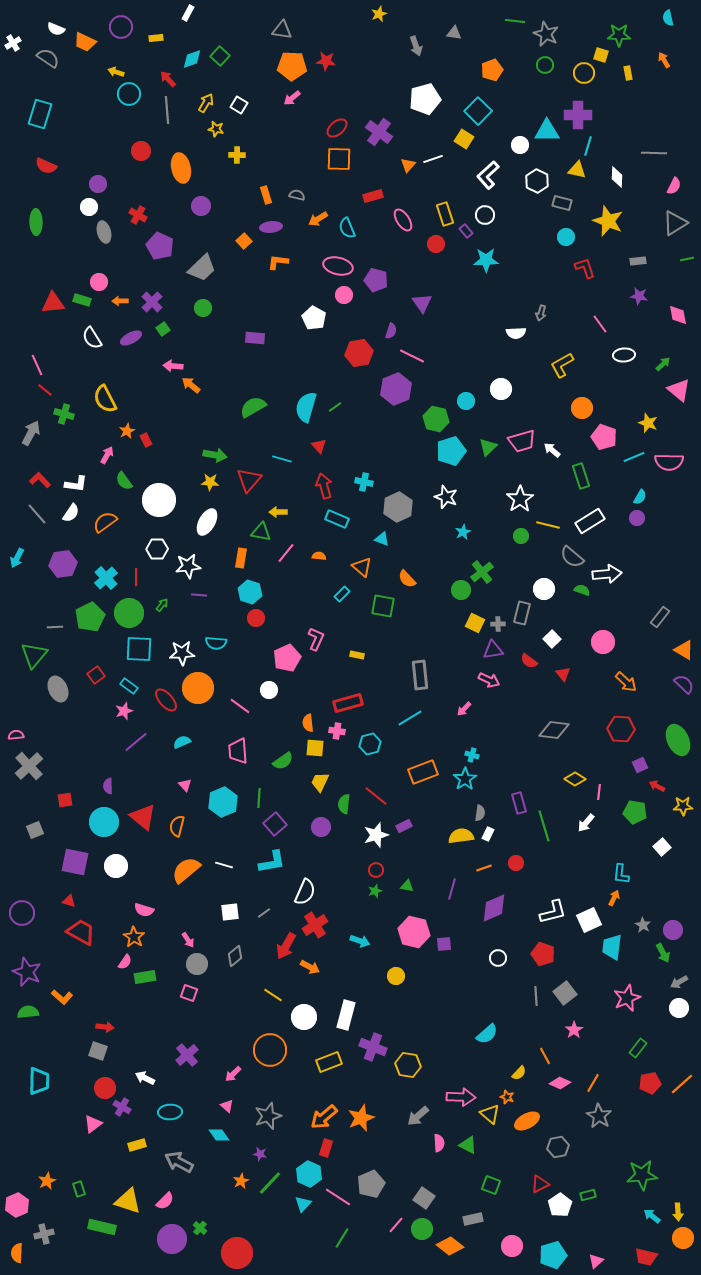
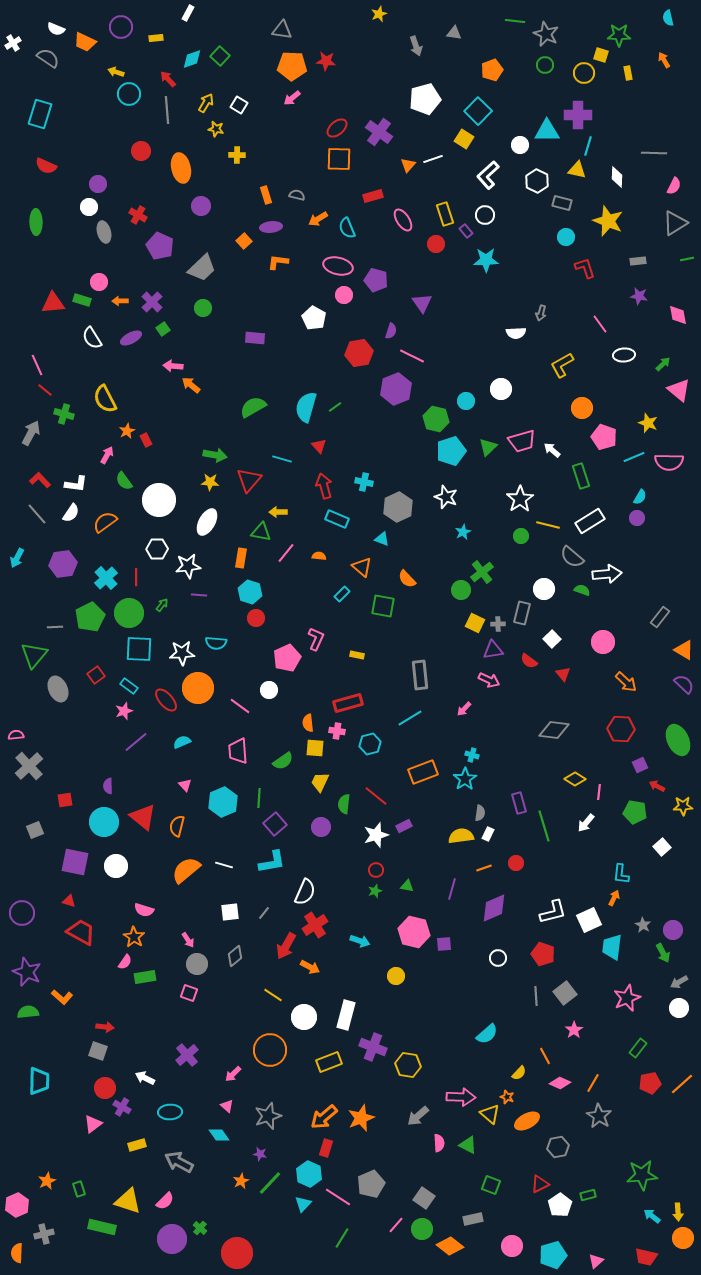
gray line at (264, 913): rotated 16 degrees counterclockwise
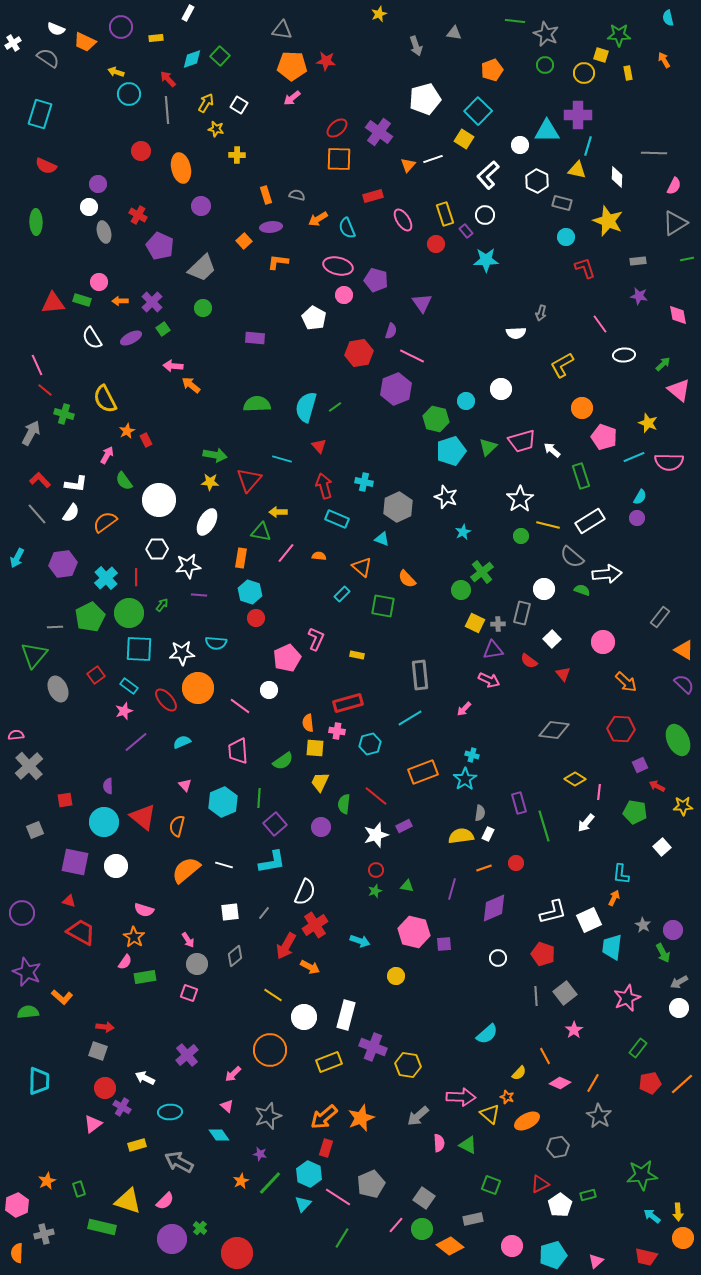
green semicircle at (253, 407): moved 4 px right, 3 px up; rotated 28 degrees clockwise
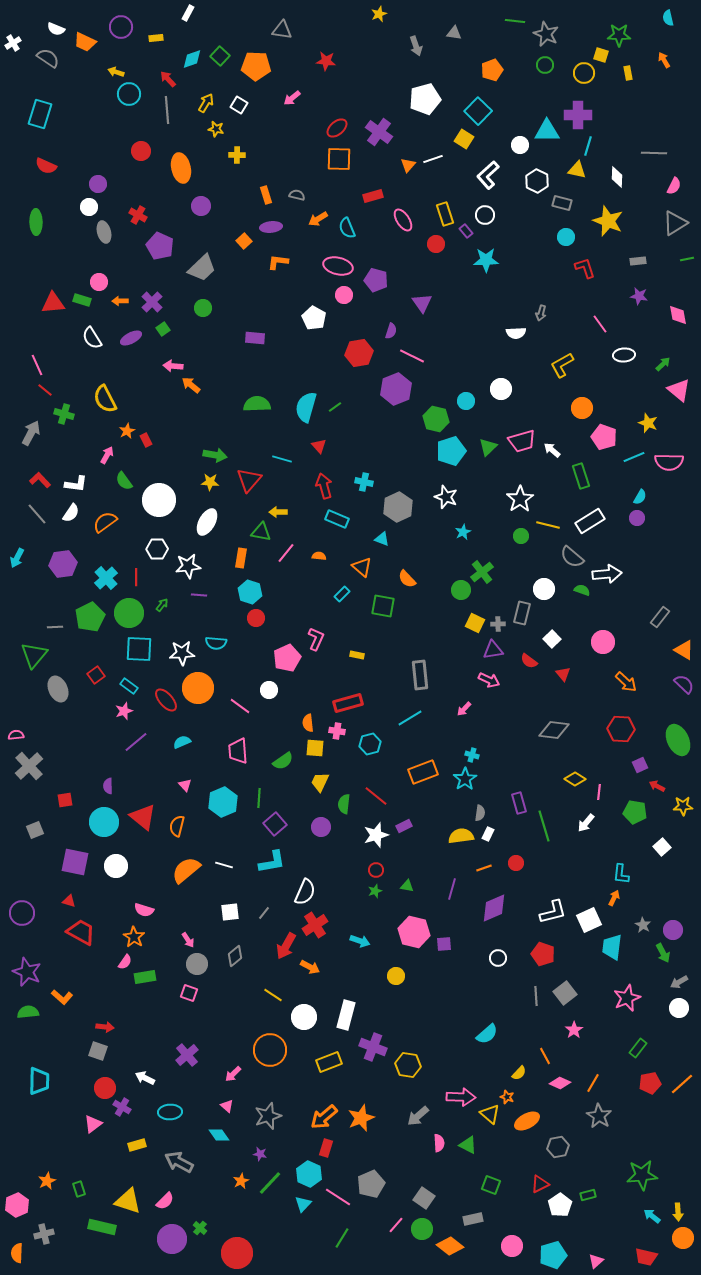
orange pentagon at (292, 66): moved 36 px left
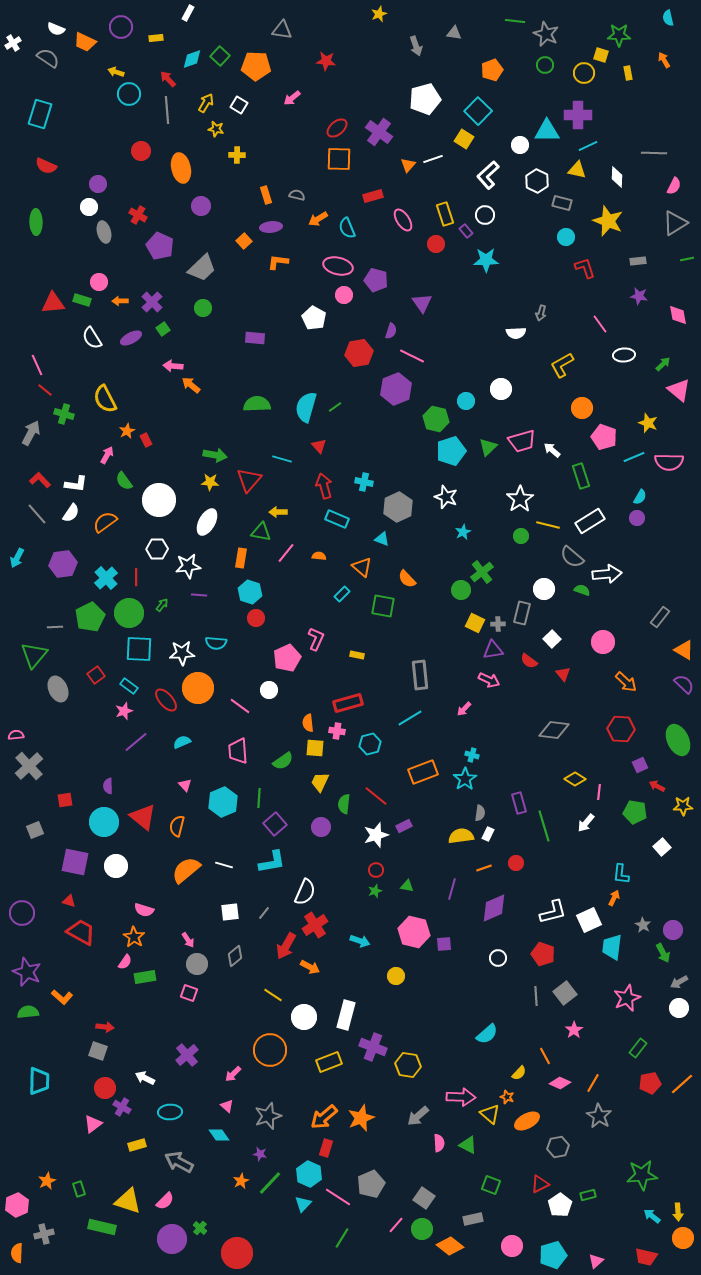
cyan line at (588, 146): rotated 48 degrees clockwise
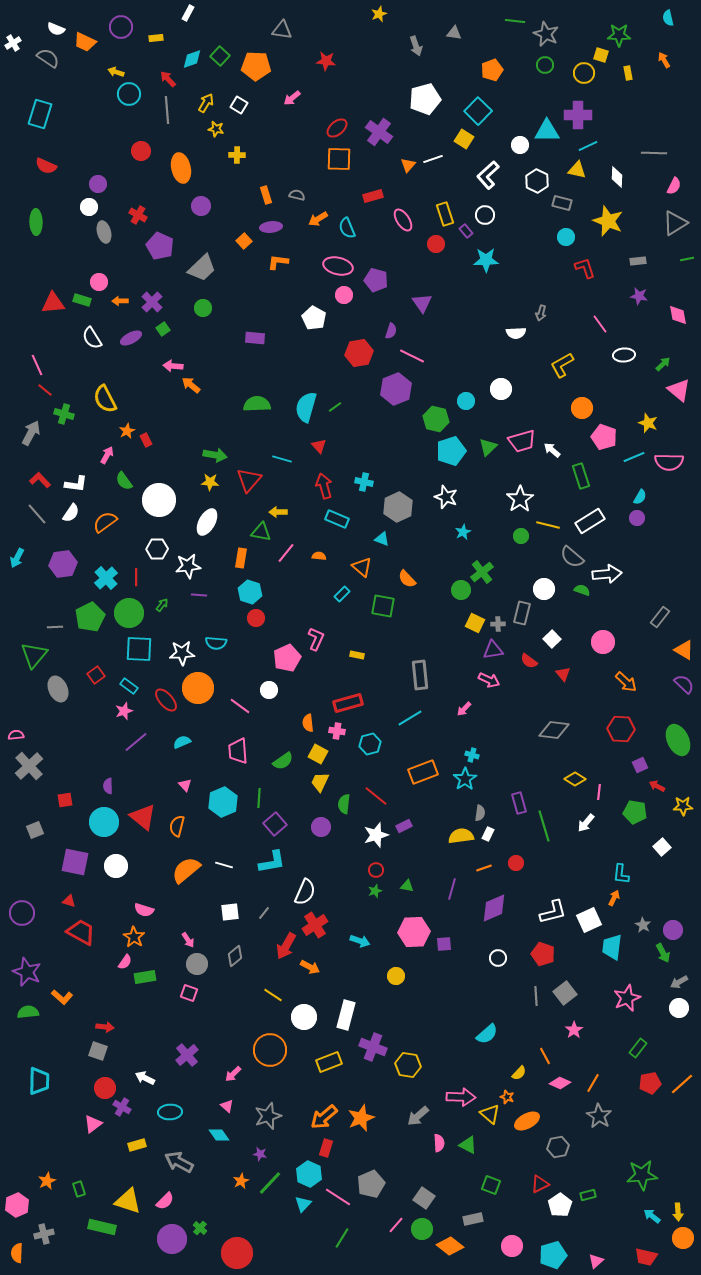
yellow square at (315, 748): moved 3 px right, 6 px down; rotated 24 degrees clockwise
pink hexagon at (414, 932): rotated 16 degrees counterclockwise
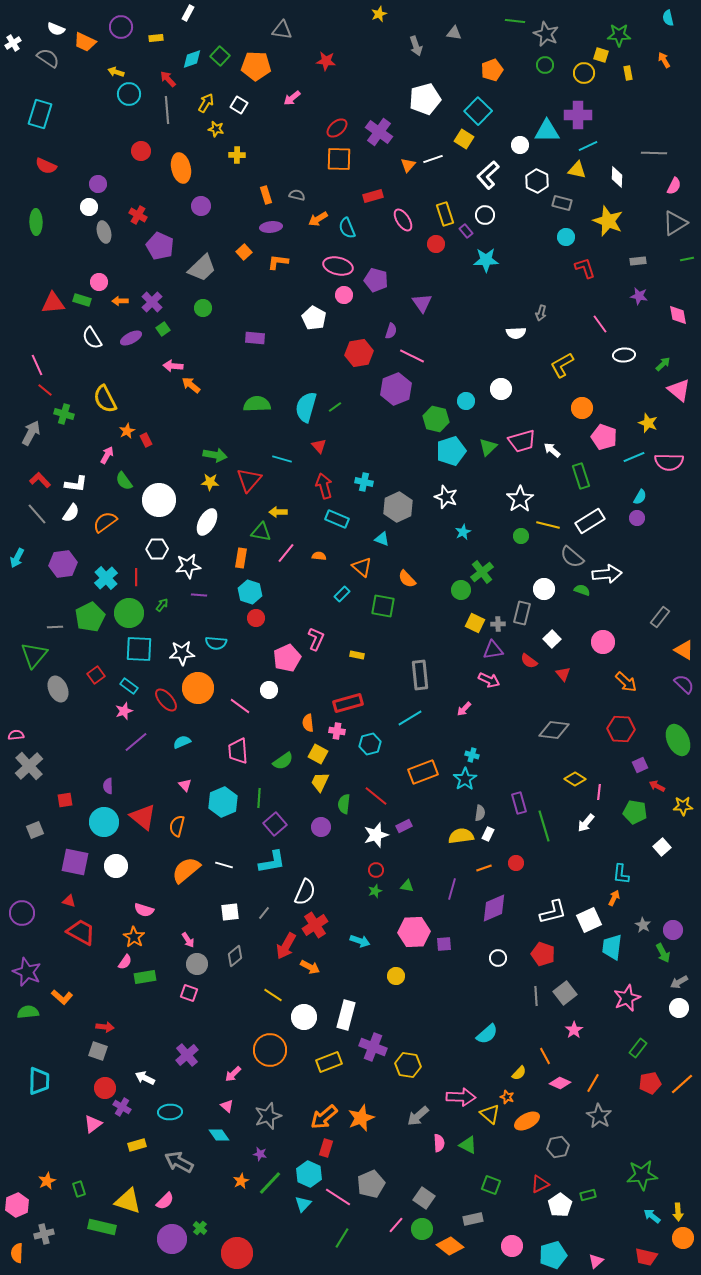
orange square at (244, 241): moved 11 px down
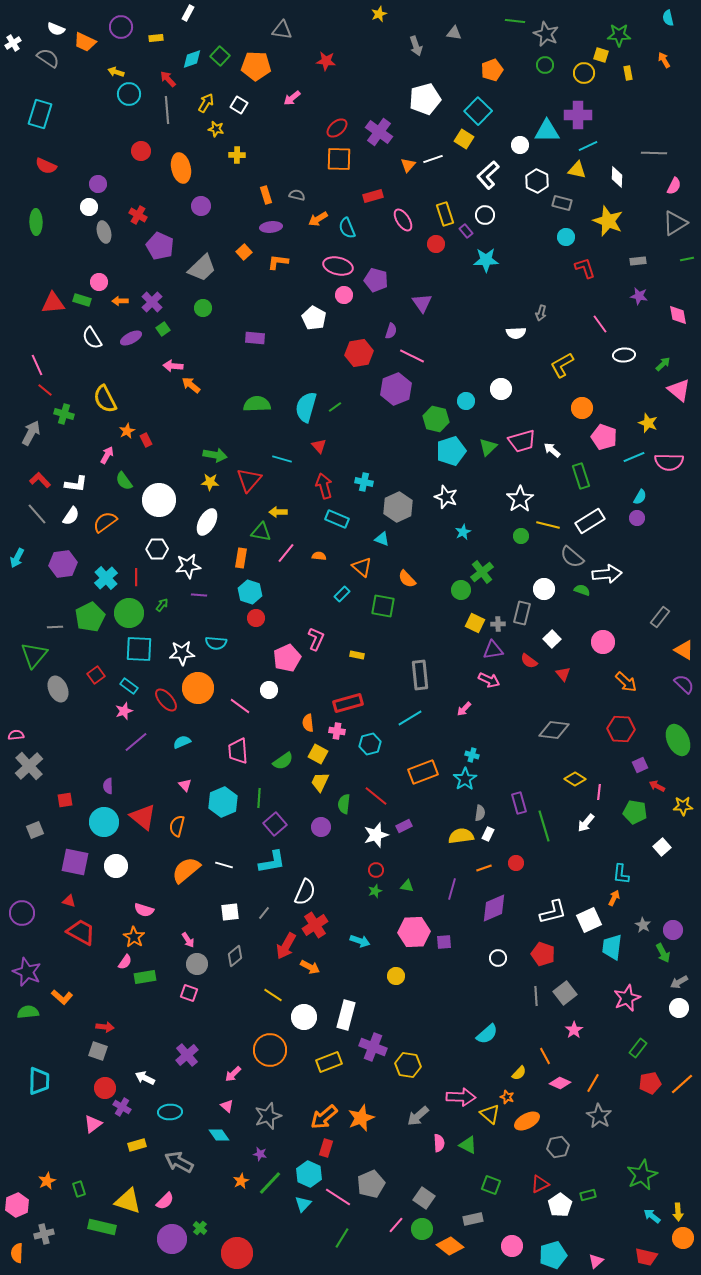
white semicircle at (71, 513): moved 3 px down
purple square at (444, 944): moved 2 px up
green star at (642, 1175): rotated 20 degrees counterclockwise
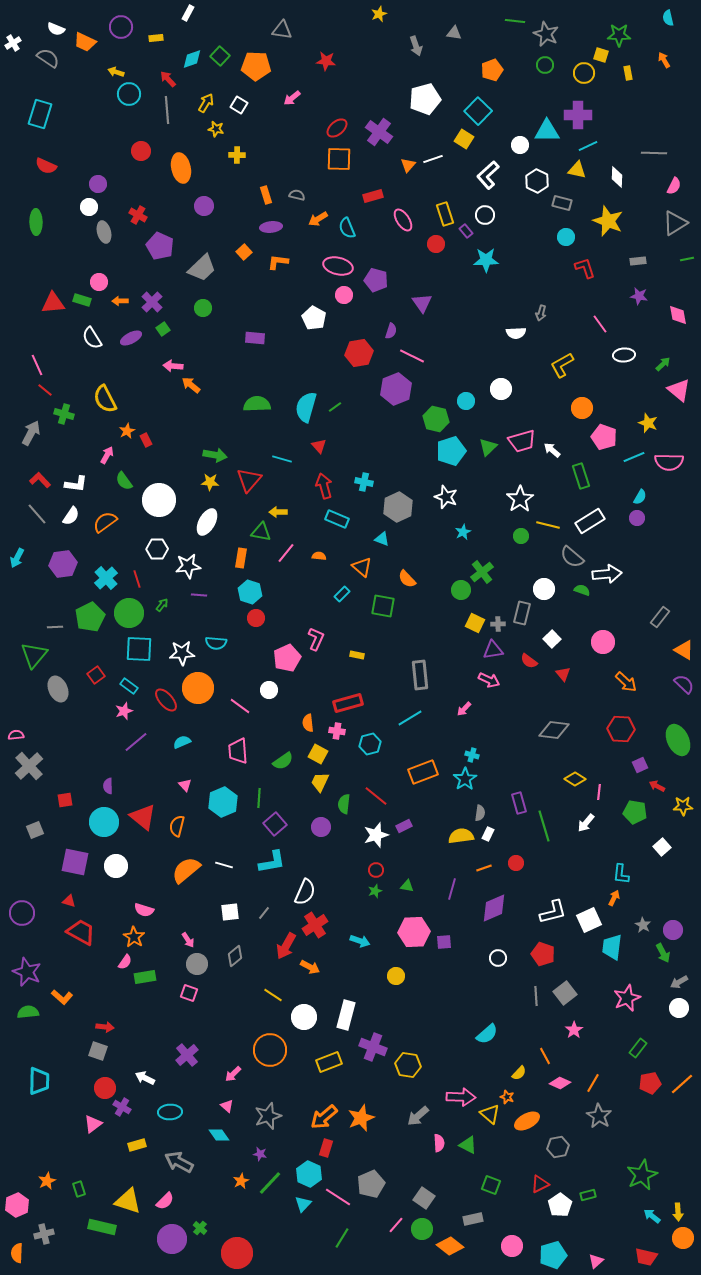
purple circle at (201, 206): moved 3 px right
red line at (136, 577): moved 1 px right, 2 px down; rotated 18 degrees counterclockwise
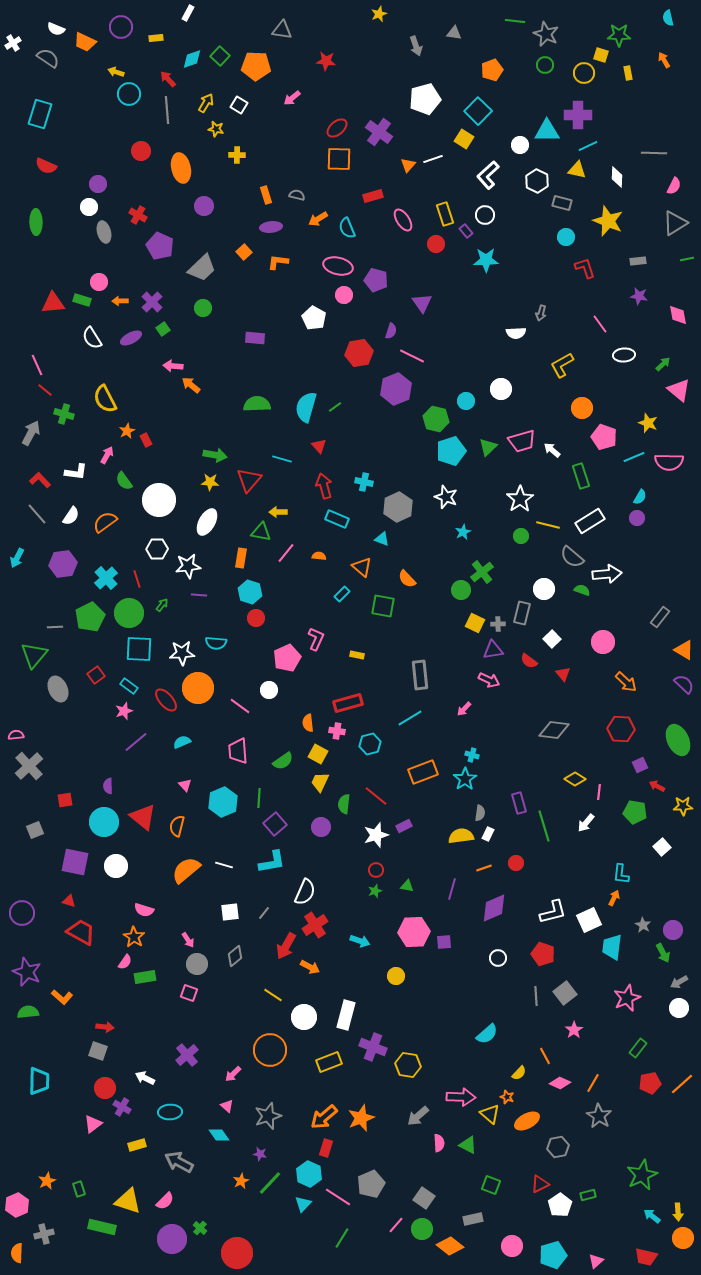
white L-shape at (76, 484): moved 12 px up
